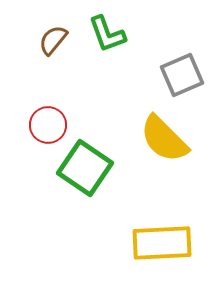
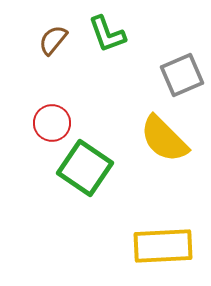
red circle: moved 4 px right, 2 px up
yellow rectangle: moved 1 px right, 3 px down
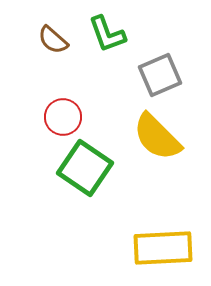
brown semicircle: rotated 88 degrees counterclockwise
gray square: moved 22 px left
red circle: moved 11 px right, 6 px up
yellow semicircle: moved 7 px left, 2 px up
yellow rectangle: moved 2 px down
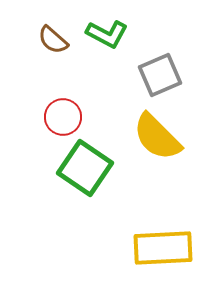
green L-shape: rotated 42 degrees counterclockwise
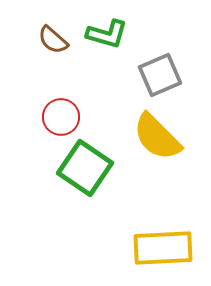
green L-shape: rotated 12 degrees counterclockwise
red circle: moved 2 px left
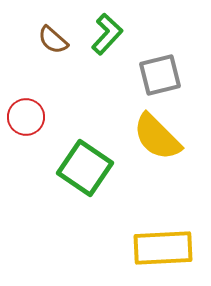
green L-shape: rotated 63 degrees counterclockwise
gray square: rotated 9 degrees clockwise
red circle: moved 35 px left
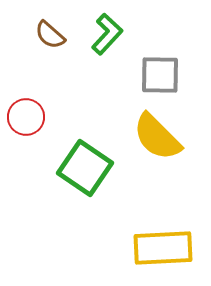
brown semicircle: moved 3 px left, 5 px up
gray square: rotated 15 degrees clockwise
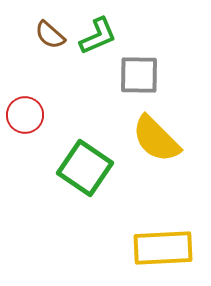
green L-shape: moved 9 px left, 2 px down; rotated 24 degrees clockwise
gray square: moved 21 px left
red circle: moved 1 px left, 2 px up
yellow semicircle: moved 1 px left, 2 px down
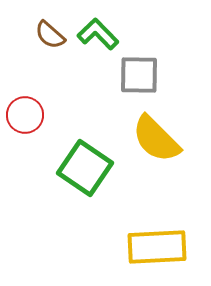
green L-shape: moved 2 px up; rotated 111 degrees counterclockwise
yellow rectangle: moved 6 px left, 1 px up
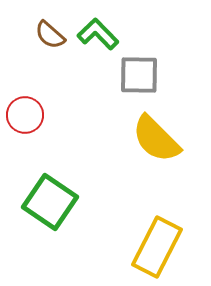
green square: moved 35 px left, 34 px down
yellow rectangle: rotated 60 degrees counterclockwise
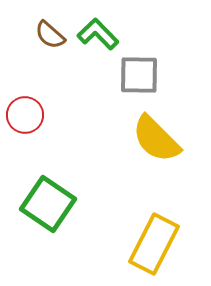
green square: moved 2 px left, 2 px down
yellow rectangle: moved 3 px left, 3 px up
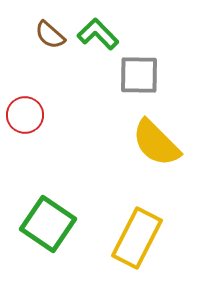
yellow semicircle: moved 4 px down
green square: moved 20 px down
yellow rectangle: moved 17 px left, 6 px up
